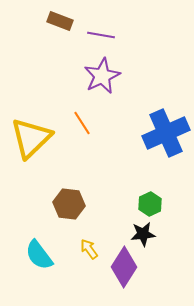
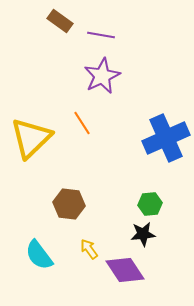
brown rectangle: rotated 15 degrees clockwise
blue cross: moved 5 px down
green hexagon: rotated 20 degrees clockwise
purple diamond: moved 1 px right, 3 px down; rotated 66 degrees counterclockwise
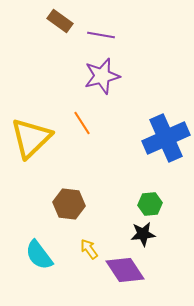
purple star: rotated 12 degrees clockwise
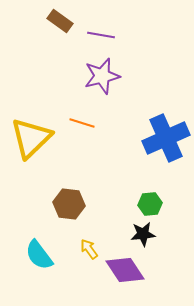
orange line: rotated 40 degrees counterclockwise
